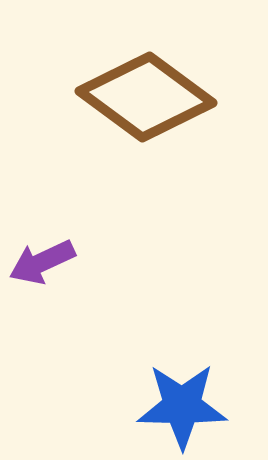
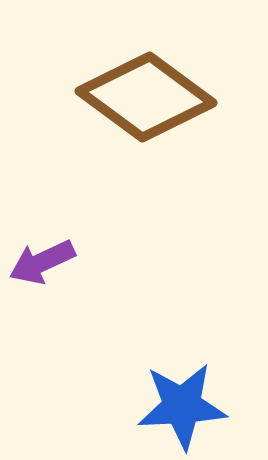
blue star: rotated 4 degrees counterclockwise
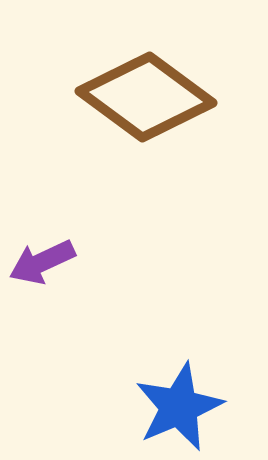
blue star: moved 3 px left, 1 px down; rotated 20 degrees counterclockwise
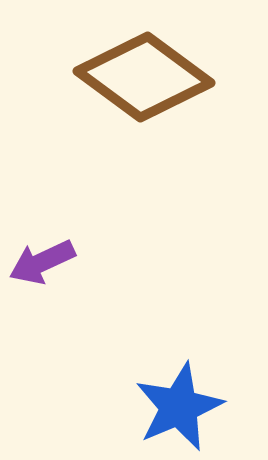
brown diamond: moved 2 px left, 20 px up
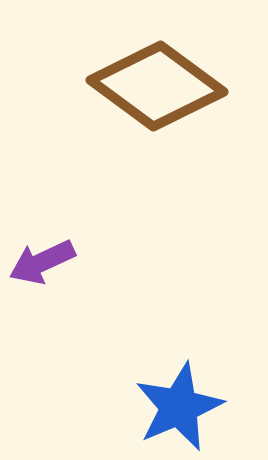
brown diamond: moved 13 px right, 9 px down
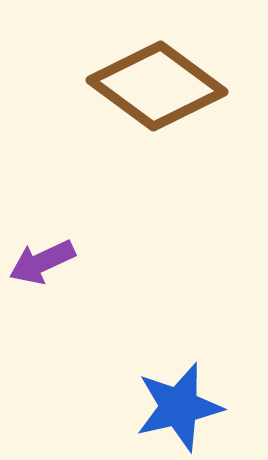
blue star: rotated 10 degrees clockwise
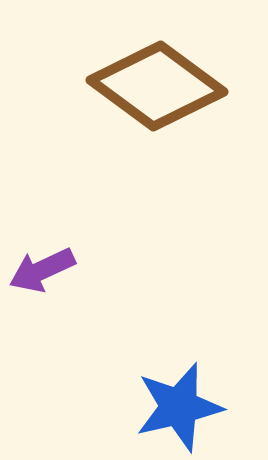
purple arrow: moved 8 px down
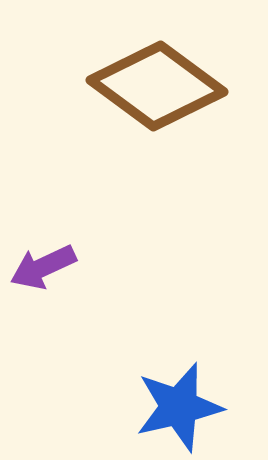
purple arrow: moved 1 px right, 3 px up
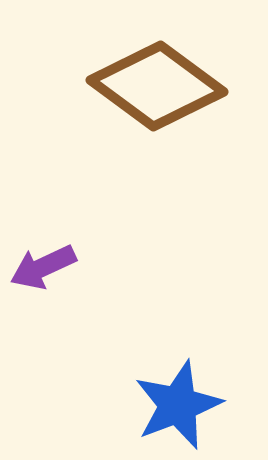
blue star: moved 1 px left, 2 px up; rotated 8 degrees counterclockwise
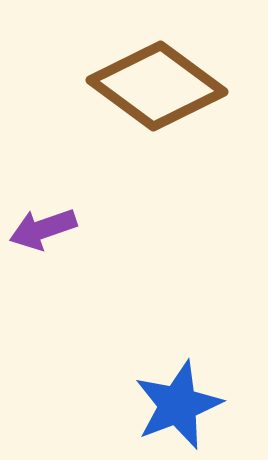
purple arrow: moved 38 px up; rotated 6 degrees clockwise
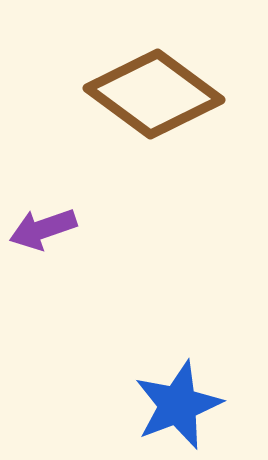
brown diamond: moved 3 px left, 8 px down
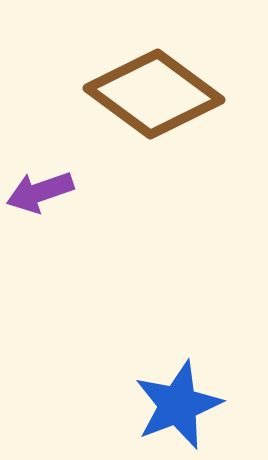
purple arrow: moved 3 px left, 37 px up
